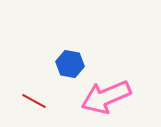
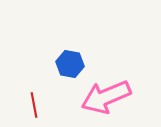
red line: moved 4 px down; rotated 50 degrees clockwise
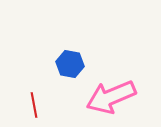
pink arrow: moved 5 px right
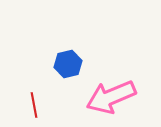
blue hexagon: moved 2 px left; rotated 24 degrees counterclockwise
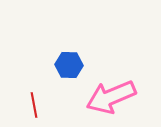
blue hexagon: moved 1 px right, 1 px down; rotated 16 degrees clockwise
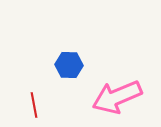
pink arrow: moved 6 px right
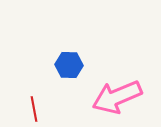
red line: moved 4 px down
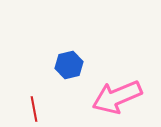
blue hexagon: rotated 16 degrees counterclockwise
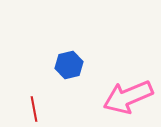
pink arrow: moved 11 px right
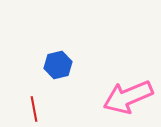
blue hexagon: moved 11 px left
